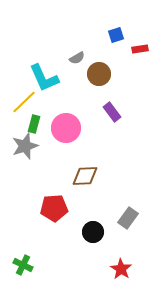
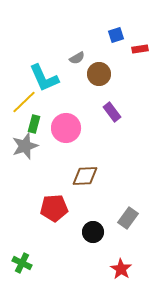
green cross: moved 1 px left, 2 px up
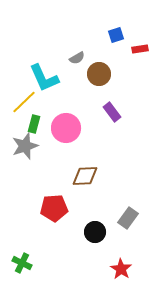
black circle: moved 2 px right
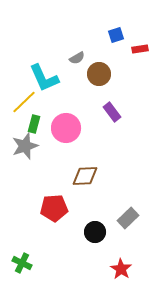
gray rectangle: rotated 10 degrees clockwise
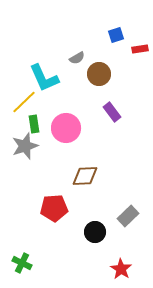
green rectangle: rotated 24 degrees counterclockwise
gray rectangle: moved 2 px up
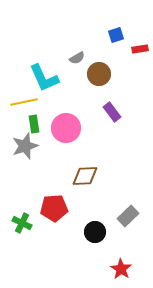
yellow line: rotated 32 degrees clockwise
green cross: moved 40 px up
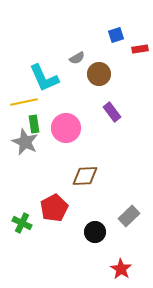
gray star: moved 4 px up; rotated 28 degrees counterclockwise
red pentagon: rotated 24 degrees counterclockwise
gray rectangle: moved 1 px right
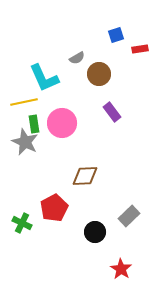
pink circle: moved 4 px left, 5 px up
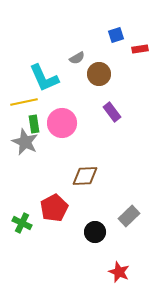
red star: moved 2 px left, 3 px down; rotated 10 degrees counterclockwise
